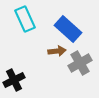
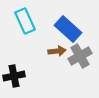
cyan rectangle: moved 2 px down
gray cross: moved 7 px up
black cross: moved 4 px up; rotated 15 degrees clockwise
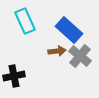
blue rectangle: moved 1 px right, 1 px down
gray cross: rotated 20 degrees counterclockwise
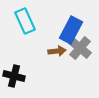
blue rectangle: moved 2 px right; rotated 76 degrees clockwise
gray cross: moved 8 px up
black cross: rotated 25 degrees clockwise
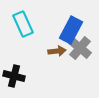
cyan rectangle: moved 2 px left, 3 px down
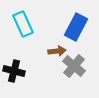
blue rectangle: moved 5 px right, 3 px up
gray cross: moved 6 px left, 18 px down
black cross: moved 5 px up
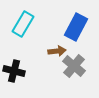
cyan rectangle: rotated 55 degrees clockwise
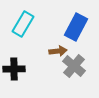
brown arrow: moved 1 px right
black cross: moved 2 px up; rotated 15 degrees counterclockwise
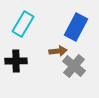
black cross: moved 2 px right, 8 px up
